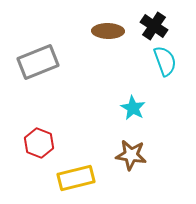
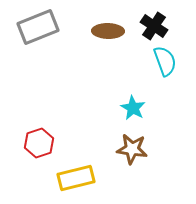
gray rectangle: moved 35 px up
red hexagon: rotated 20 degrees clockwise
brown star: moved 1 px right, 6 px up
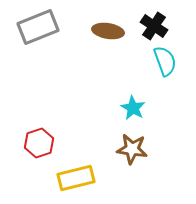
brown ellipse: rotated 8 degrees clockwise
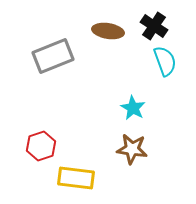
gray rectangle: moved 15 px right, 29 px down
red hexagon: moved 2 px right, 3 px down
yellow rectangle: rotated 21 degrees clockwise
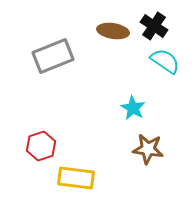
brown ellipse: moved 5 px right
cyan semicircle: rotated 36 degrees counterclockwise
brown star: moved 16 px right
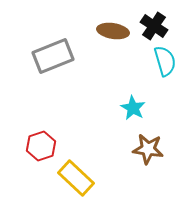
cyan semicircle: rotated 40 degrees clockwise
yellow rectangle: rotated 36 degrees clockwise
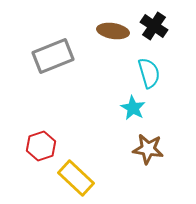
cyan semicircle: moved 16 px left, 12 px down
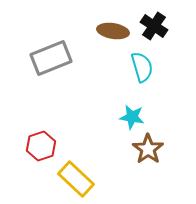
gray rectangle: moved 2 px left, 2 px down
cyan semicircle: moved 7 px left, 6 px up
cyan star: moved 1 px left, 9 px down; rotated 20 degrees counterclockwise
brown star: rotated 28 degrees clockwise
yellow rectangle: moved 1 px down
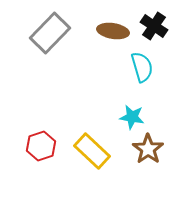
gray rectangle: moved 1 px left, 25 px up; rotated 24 degrees counterclockwise
yellow rectangle: moved 16 px right, 28 px up
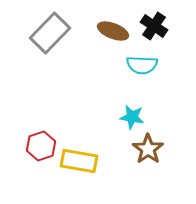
brown ellipse: rotated 12 degrees clockwise
cyan semicircle: moved 2 px up; rotated 108 degrees clockwise
yellow rectangle: moved 13 px left, 10 px down; rotated 33 degrees counterclockwise
